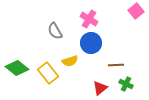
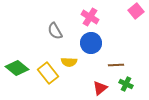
pink cross: moved 1 px right, 2 px up
yellow semicircle: moved 1 px left, 1 px down; rotated 21 degrees clockwise
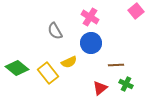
yellow semicircle: rotated 28 degrees counterclockwise
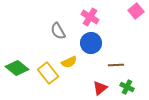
gray semicircle: moved 3 px right
green cross: moved 1 px right, 3 px down
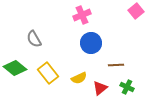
pink cross: moved 8 px left, 2 px up; rotated 36 degrees clockwise
gray semicircle: moved 24 px left, 8 px down
yellow semicircle: moved 10 px right, 16 px down
green diamond: moved 2 px left
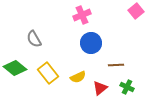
yellow semicircle: moved 1 px left, 1 px up
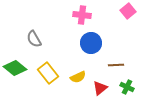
pink square: moved 8 px left
pink cross: rotated 30 degrees clockwise
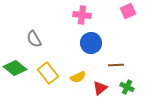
pink square: rotated 14 degrees clockwise
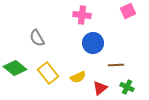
gray semicircle: moved 3 px right, 1 px up
blue circle: moved 2 px right
